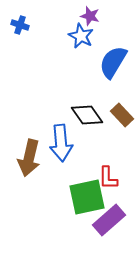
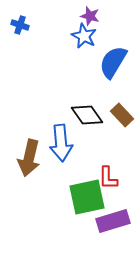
blue star: moved 3 px right
purple rectangle: moved 4 px right, 1 px down; rotated 24 degrees clockwise
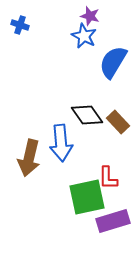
brown rectangle: moved 4 px left, 7 px down
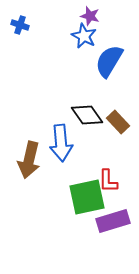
blue semicircle: moved 4 px left, 1 px up
brown arrow: moved 2 px down
red L-shape: moved 3 px down
